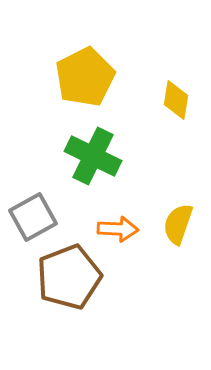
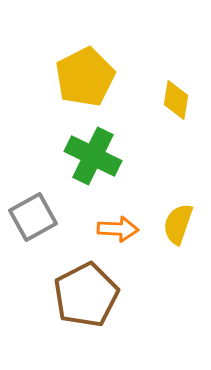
brown pentagon: moved 17 px right, 18 px down; rotated 6 degrees counterclockwise
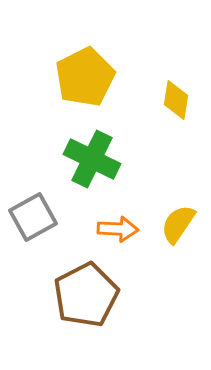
green cross: moved 1 px left, 3 px down
yellow semicircle: rotated 15 degrees clockwise
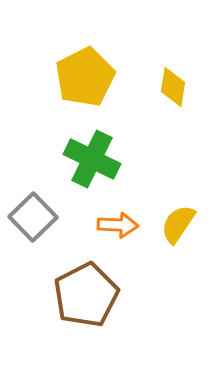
yellow diamond: moved 3 px left, 13 px up
gray square: rotated 15 degrees counterclockwise
orange arrow: moved 4 px up
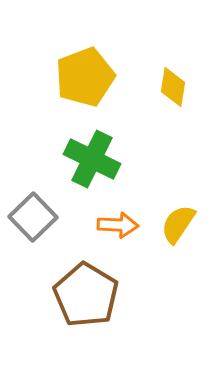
yellow pentagon: rotated 6 degrees clockwise
brown pentagon: rotated 14 degrees counterclockwise
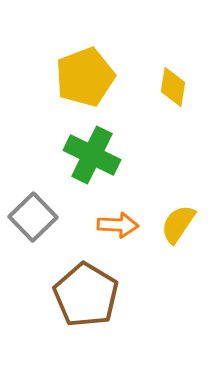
green cross: moved 4 px up
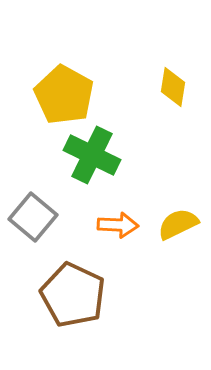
yellow pentagon: moved 21 px left, 18 px down; rotated 22 degrees counterclockwise
gray square: rotated 6 degrees counterclockwise
yellow semicircle: rotated 30 degrees clockwise
brown pentagon: moved 13 px left; rotated 6 degrees counterclockwise
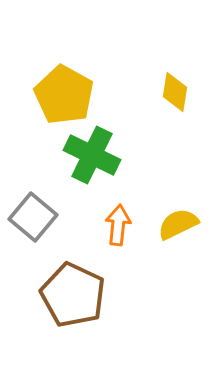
yellow diamond: moved 2 px right, 5 px down
orange arrow: rotated 87 degrees counterclockwise
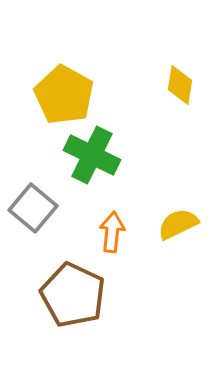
yellow diamond: moved 5 px right, 7 px up
gray square: moved 9 px up
orange arrow: moved 6 px left, 7 px down
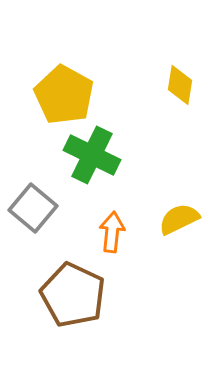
yellow semicircle: moved 1 px right, 5 px up
